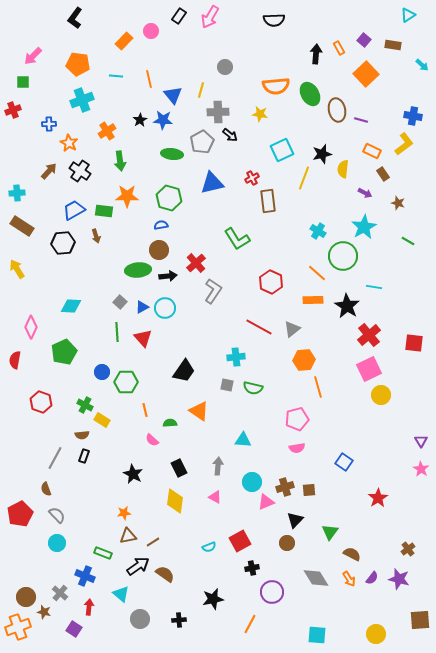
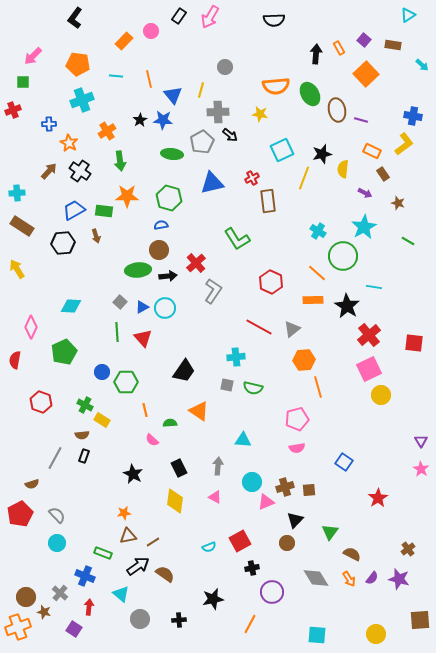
brown semicircle at (46, 489): moved 14 px left, 5 px up; rotated 88 degrees counterclockwise
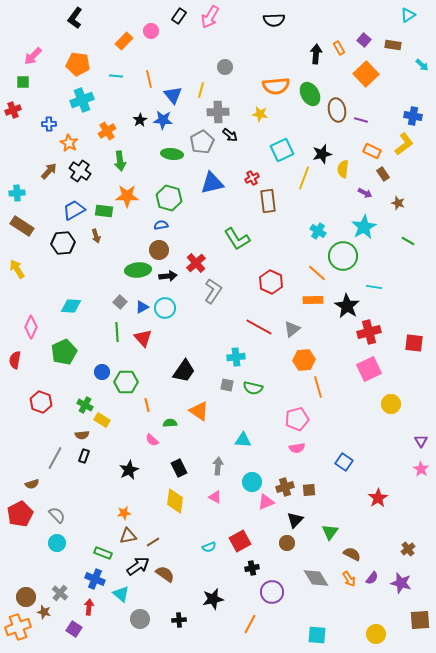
red cross at (369, 335): moved 3 px up; rotated 25 degrees clockwise
yellow circle at (381, 395): moved 10 px right, 9 px down
orange line at (145, 410): moved 2 px right, 5 px up
black star at (133, 474): moved 4 px left, 4 px up; rotated 18 degrees clockwise
blue cross at (85, 576): moved 10 px right, 3 px down
purple star at (399, 579): moved 2 px right, 4 px down
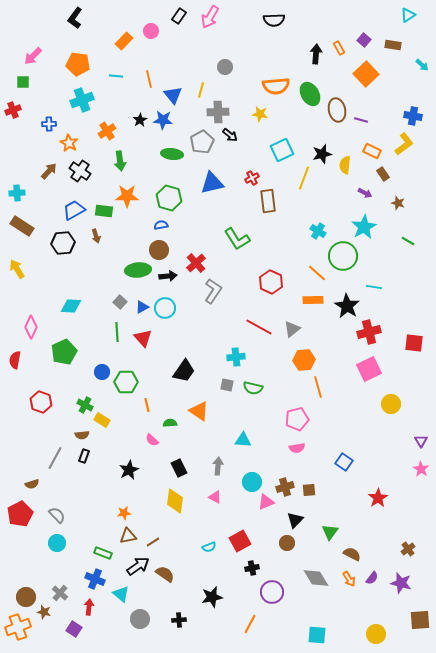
yellow semicircle at (343, 169): moved 2 px right, 4 px up
black star at (213, 599): moved 1 px left, 2 px up
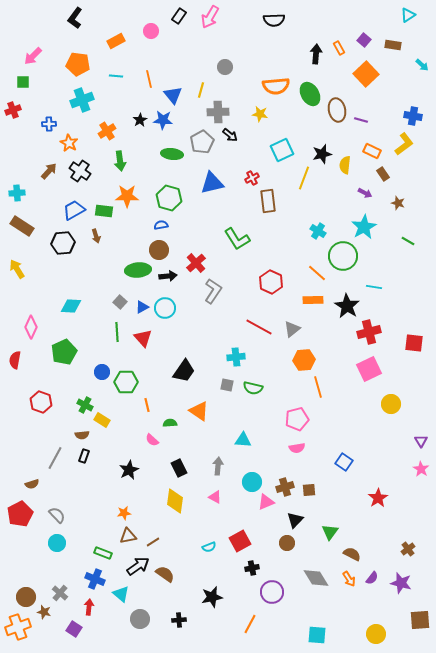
orange rectangle at (124, 41): moved 8 px left; rotated 18 degrees clockwise
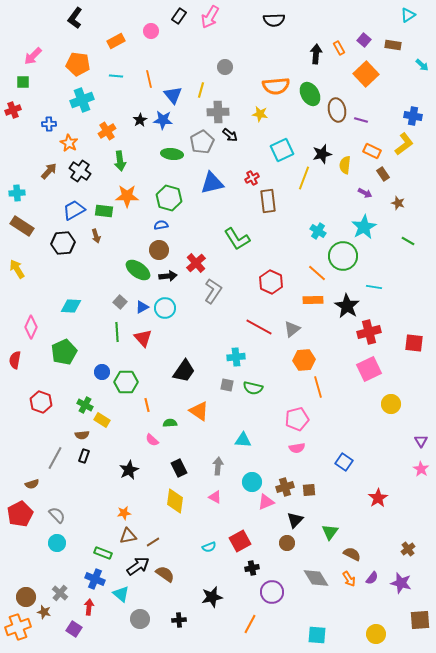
green ellipse at (138, 270): rotated 40 degrees clockwise
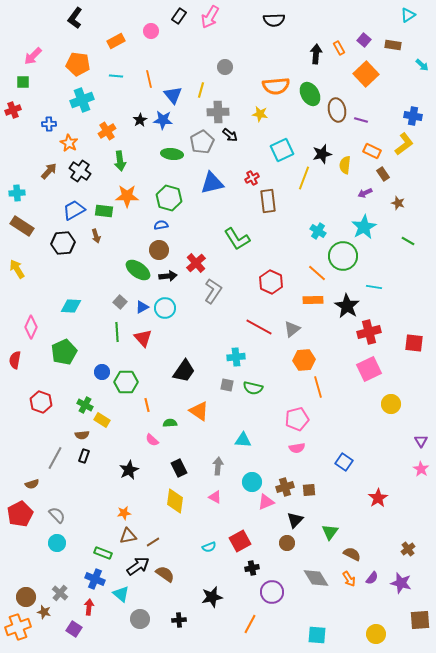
purple arrow at (365, 193): rotated 128 degrees clockwise
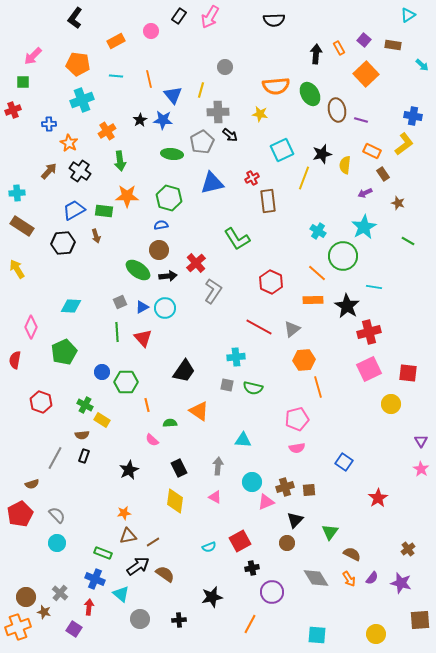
gray square at (120, 302): rotated 24 degrees clockwise
red square at (414, 343): moved 6 px left, 30 px down
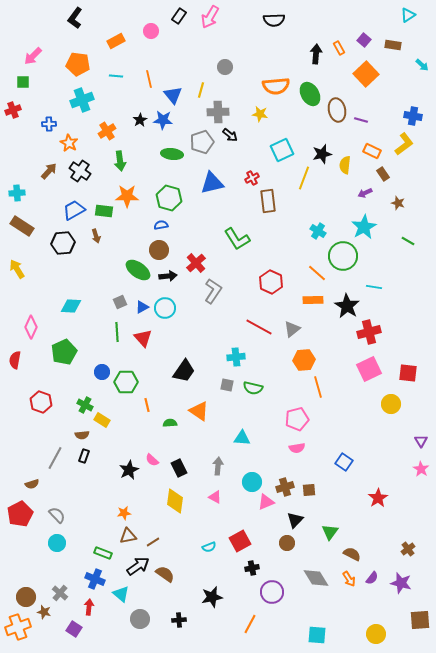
gray pentagon at (202, 142): rotated 10 degrees clockwise
pink semicircle at (152, 440): moved 20 px down
cyan triangle at (243, 440): moved 1 px left, 2 px up
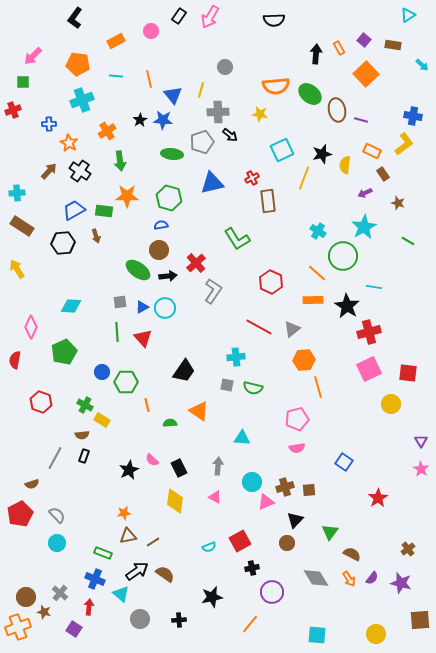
green ellipse at (310, 94): rotated 20 degrees counterclockwise
gray square at (120, 302): rotated 16 degrees clockwise
black arrow at (138, 566): moved 1 px left, 5 px down
orange line at (250, 624): rotated 12 degrees clockwise
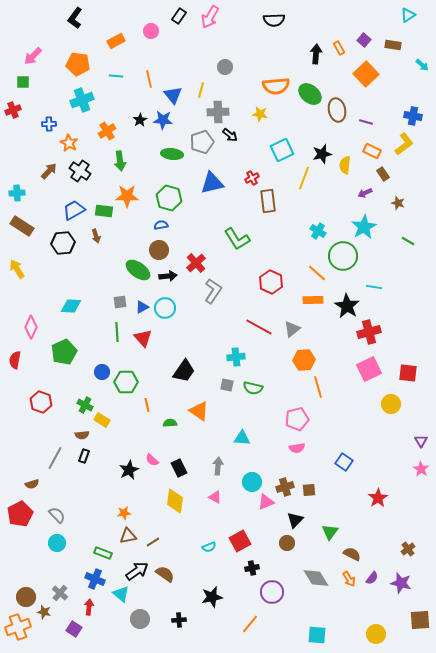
purple line at (361, 120): moved 5 px right, 2 px down
